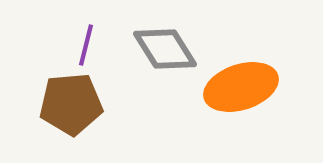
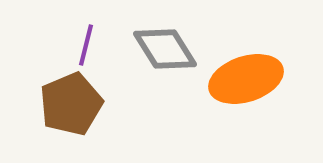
orange ellipse: moved 5 px right, 8 px up
brown pentagon: rotated 18 degrees counterclockwise
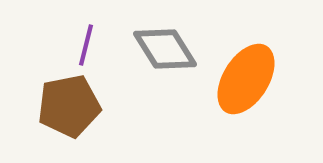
orange ellipse: rotated 40 degrees counterclockwise
brown pentagon: moved 2 px left, 2 px down; rotated 12 degrees clockwise
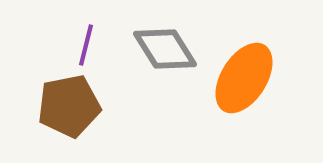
orange ellipse: moved 2 px left, 1 px up
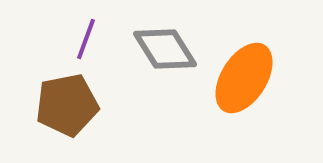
purple line: moved 6 px up; rotated 6 degrees clockwise
brown pentagon: moved 2 px left, 1 px up
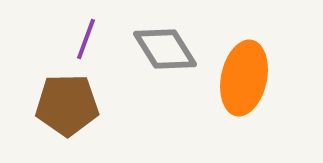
orange ellipse: rotated 20 degrees counterclockwise
brown pentagon: rotated 10 degrees clockwise
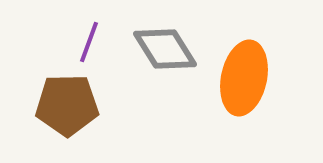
purple line: moved 3 px right, 3 px down
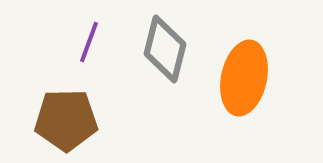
gray diamond: rotated 46 degrees clockwise
brown pentagon: moved 1 px left, 15 px down
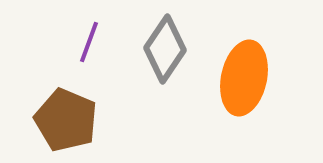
gray diamond: rotated 20 degrees clockwise
brown pentagon: rotated 24 degrees clockwise
